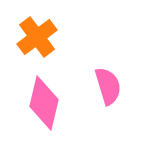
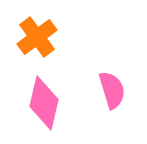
pink semicircle: moved 4 px right, 4 px down
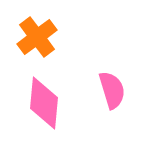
pink diamond: rotated 8 degrees counterclockwise
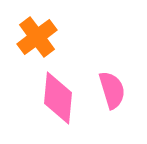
pink diamond: moved 14 px right, 5 px up
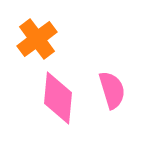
orange cross: moved 2 px down
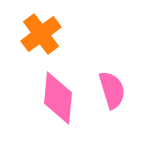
orange cross: moved 4 px right, 5 px up
